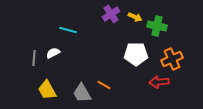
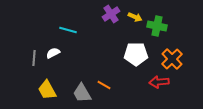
orange cross: rotated 20 degrees counterclockwise
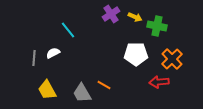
cyan line: rotated 36 degrees clockwise
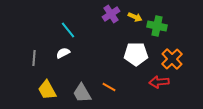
white semicircle: moved 10 px right
orange line: moved 5 px right, 2 px down
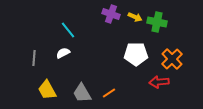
purple cross: rotated 36 degrees counterclockwise
green cross: moved 4 px up
orange line: moved 6 px down; rotated 64 degrees counterclockwise
